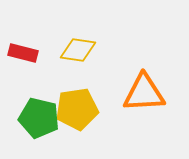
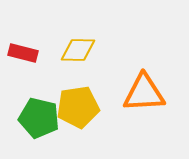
yellow diamond: rotated 6 degrees counterclockwise
yellow pentagon: moved 1 px right, 2 px up
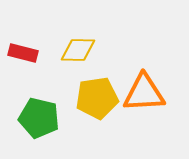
yellow pentagon: moved 19 px right, 9 px up
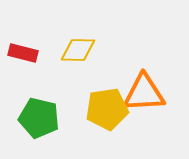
yellow pentagon: moved 10 px right, 11 px down
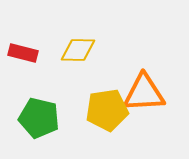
yellow pentagon: moved 1 px down
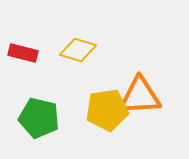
yellow diamond: rotated 15 degrees clockwise
orange triangle: moved 4 px left, 3 px down
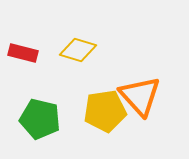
orange triangle: rotated 51 degrees clockwise
yellow pentagon: moved 2 px left, 1 px down
green pentagon: moved 1 px right, 1 px down
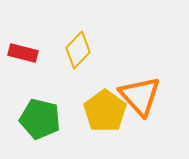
yellow diamond: rotated 63 degrees counterclockwise
yellow pentagon: rotated 27 degrees counterclockwise
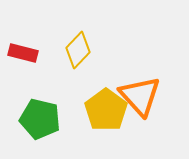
yellow pentagon: moved 1 px right, 1 px up
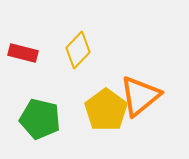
orange triangle: rotated 33 degrees clockwise
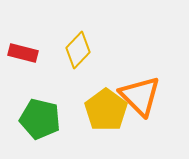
orange triangle: rotated 36 degrees counterclockwise
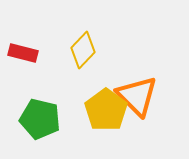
yellow diamond: moved 5 px right
orange triangle: moved 3 px left
